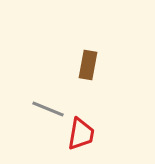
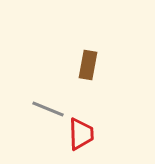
red trapezoid: rotated 12 degrees counterclockwise
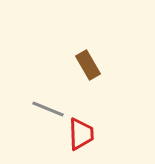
brown rectangle: rotated 40 degrees counterclockwise
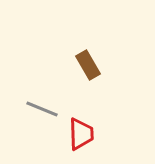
gray line: moved 6 px left
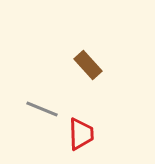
brown rectangle: rotated 12 degrees counterclockwise
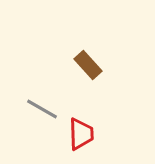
gray line: rotated 8 degrees clockwise
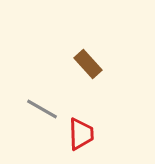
brown rectangle: moved 1 px up
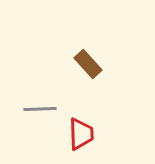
gray line: moved 2 px left; rotated 32 degrees counterclockwise
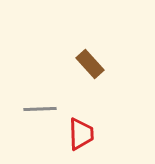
brown rectangle: moved 2 px right
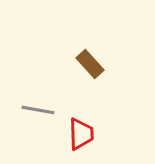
gray line: moved 2 px left, 1 px down; rotated 12 degrees clockwise
